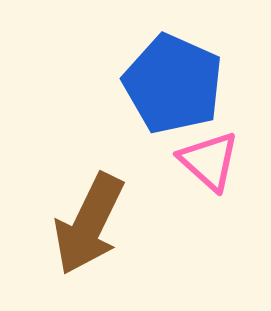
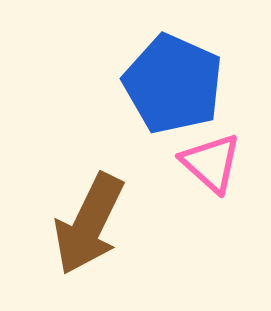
pink triangle: moved 2 px right, 2 px down
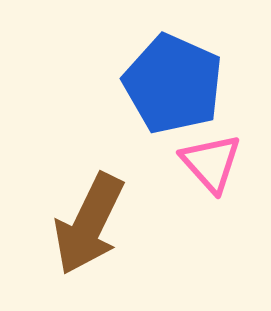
pink triangle: rotated 6 degrees clockwise
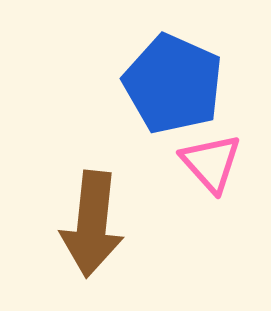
brown arrow: moved 3 px right; rotated 20 degrees counterclockwise
